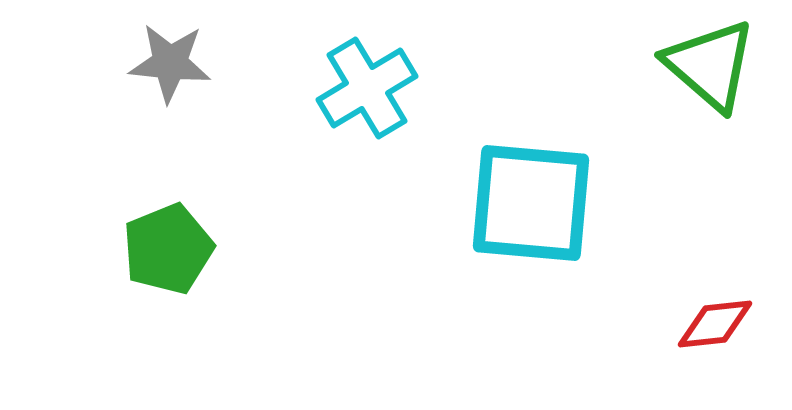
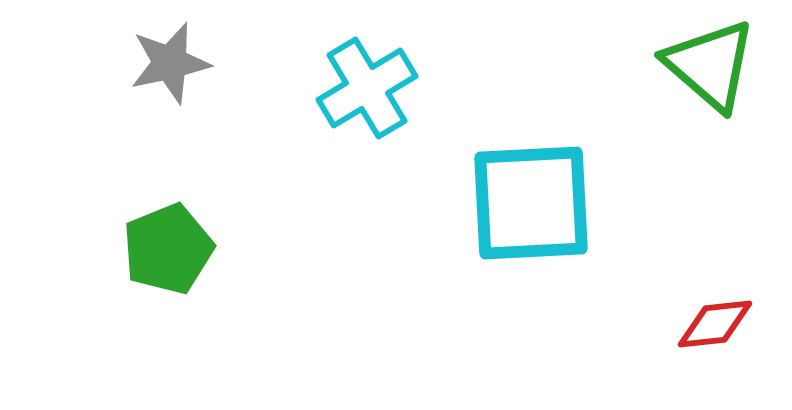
gray star: rotated 18 degrees counterclockwise
cyan square: rotated 8 degrees counterclockwise
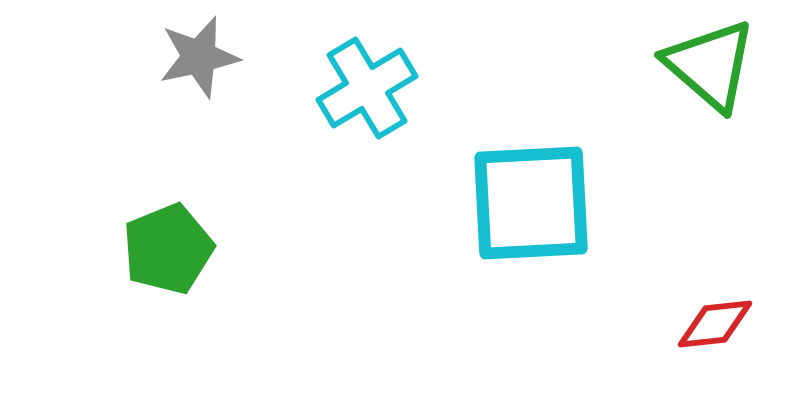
gray star: moved 29 px right, 6 px up
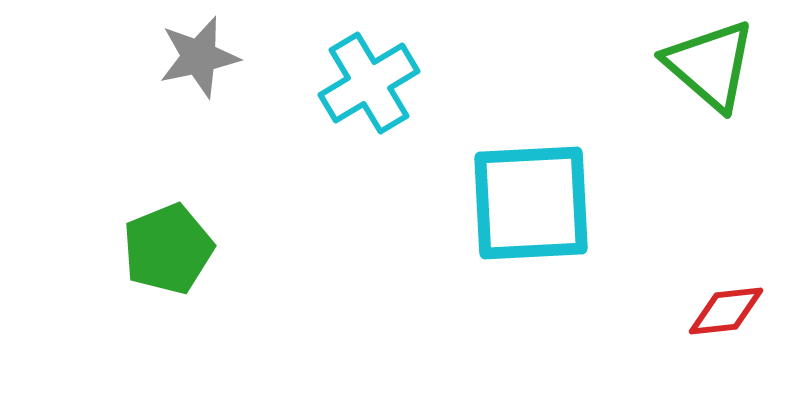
cyan cross: moved 2 px right, 5 px up
red diamond: moved 11 px right, 13 px up
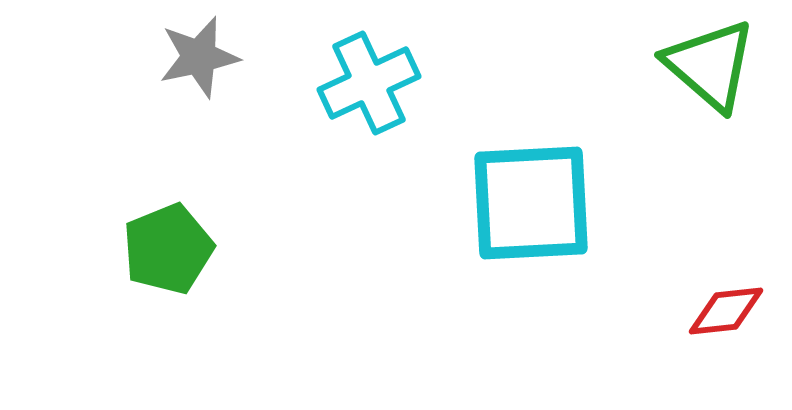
cyan cross: rotated 6 degrees clockwise
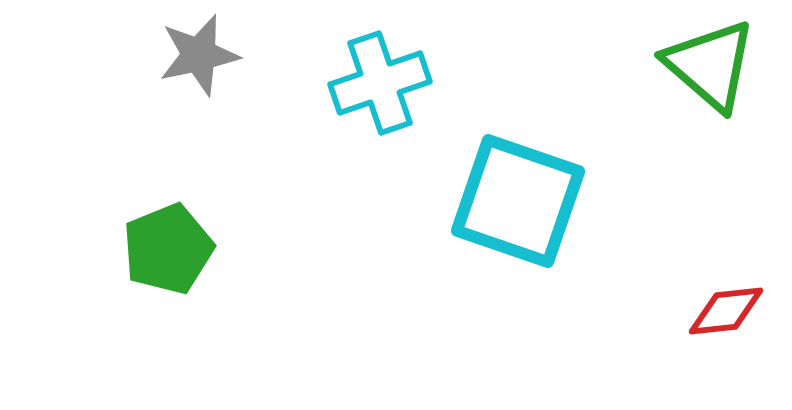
gray star: moved 2 px up
cyan cross: moved 11 px right; rotated 6 degrees clockwise
cyan square: moved 13 px left, 2 px up; rotated 22 degrees clockwise
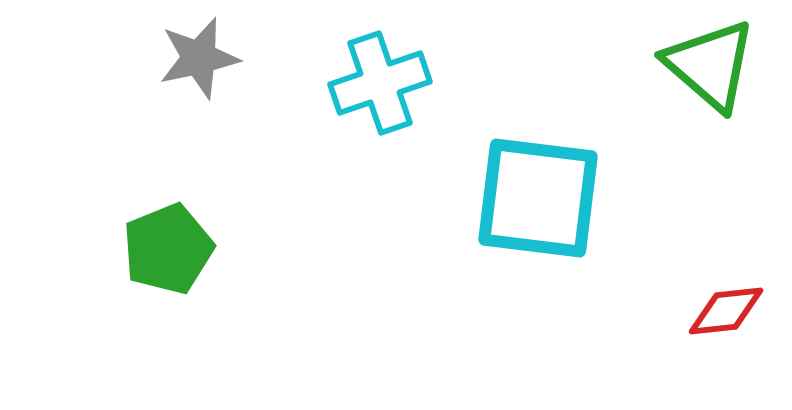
gray star: moved 3 px down
cyan square: moved 20 px right, 3 px up; rotated 12 degrees counterclockwise
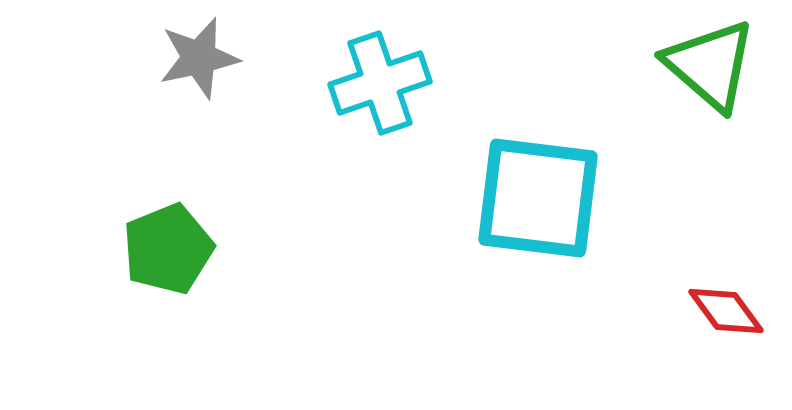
red diamond: rotated 60 degrees clockwise
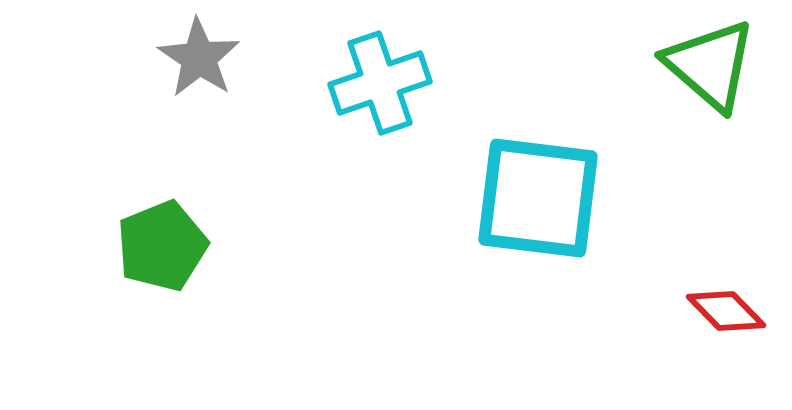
gray star: rotated 26 degrees counterclockwise
green pentagon: moved 6 px left, 3 px up
red diamond: rotated 8 degrees counterclockwise
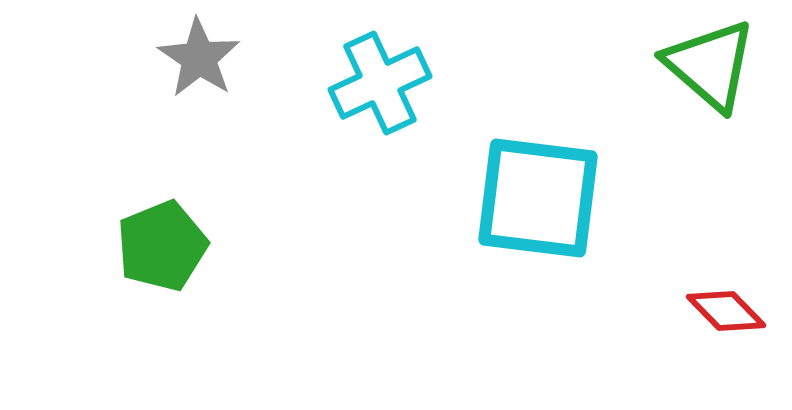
cyan cross: rotated 6 degrees counterclockwise
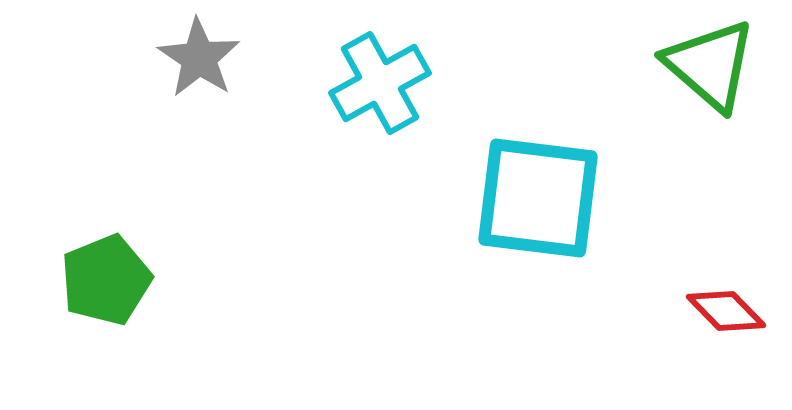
cyan cross: rotated 4 degrees counterclockwise
green pentagon: moved 56 px left, 34 px down
